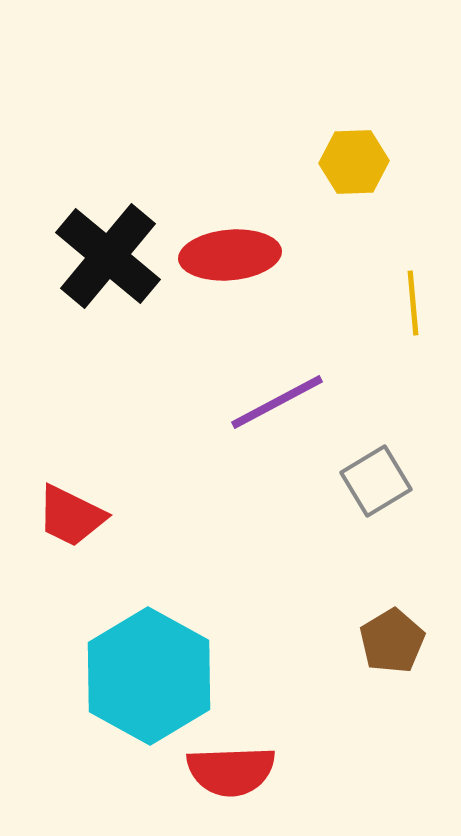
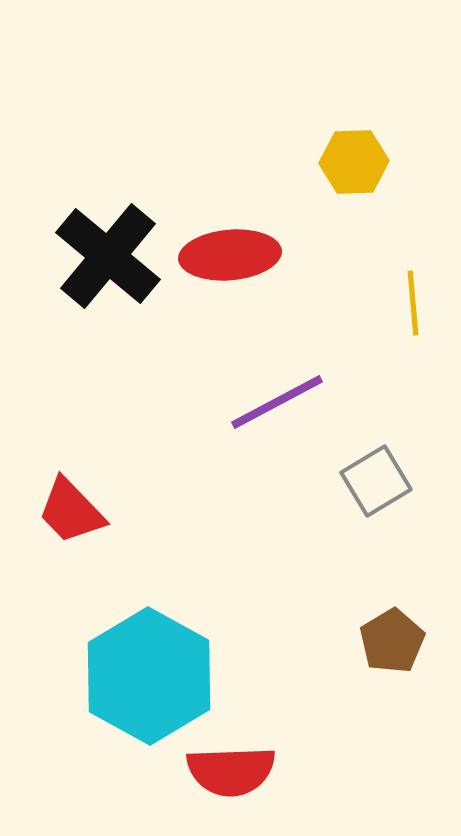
red trapezoid: moved 5 px up; rotated 20 degrees clockwise
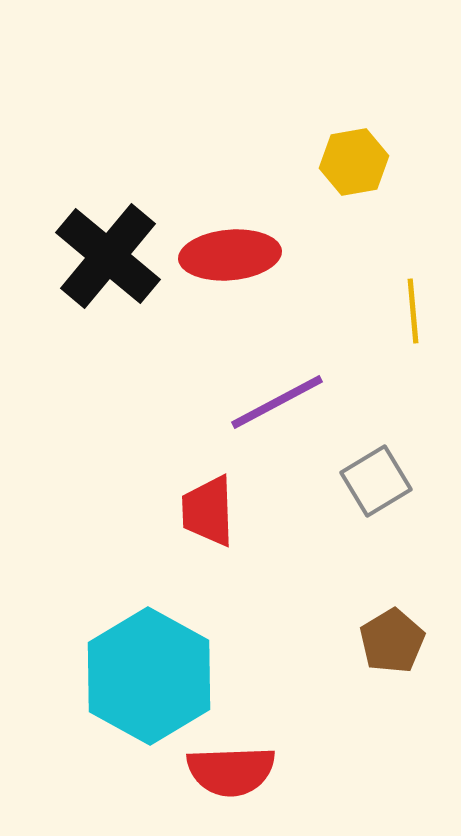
yellow hexagon: rotated 8 degrees counterclockwise
yellow line: moved 8 px down
red trapezoid: moved 137 px right; rotated 42 degrees clockwise
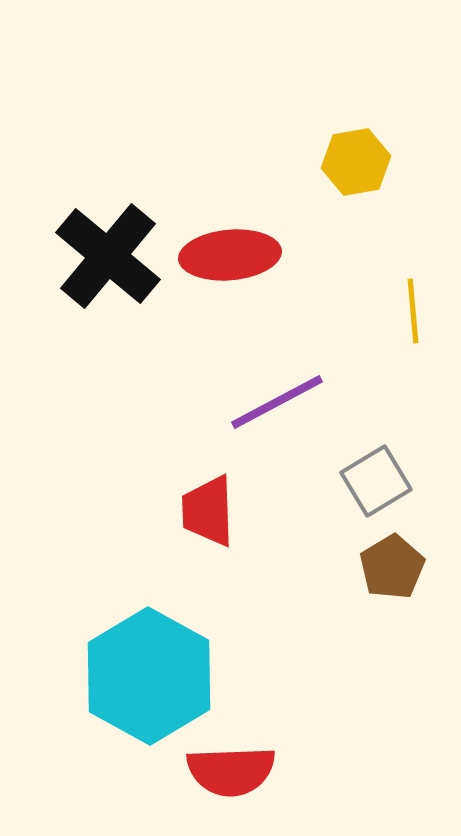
yellow hexagon: moved 2 px right
brown pentagon: moved 74 px up
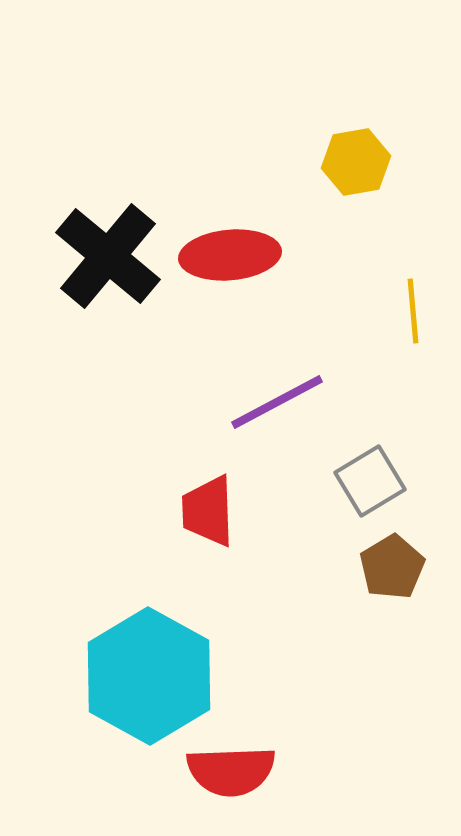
gray square: moved 6 px left
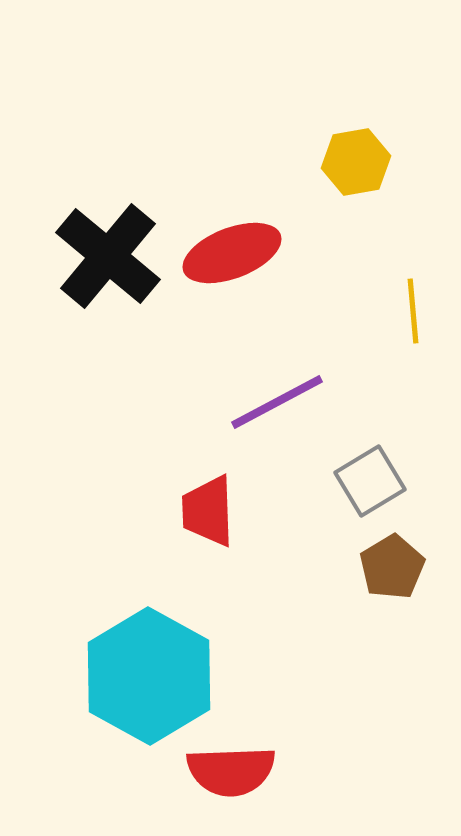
red ellipse: moved 2 px right, 2 px up; rotated 16 degrees counterclockwise
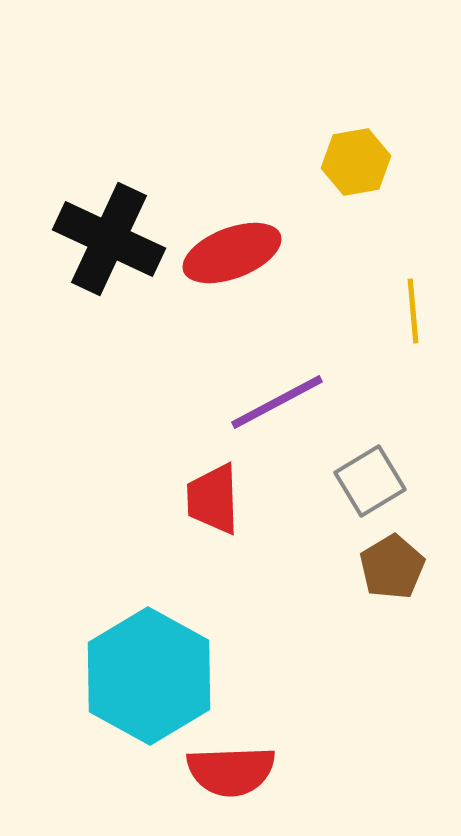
black cross: moved 1 px right, 17 px up; rotated 15 degrees counterclockwise
red trapezoid: moved 5 px right, 12 px up
